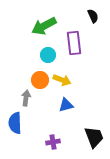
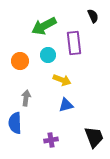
orange circle: moved 20 px left, 19 px up
purple cross: moved 2 px left, 2 px up
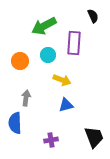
purple rectangle: rotated 10 degrees clockwise
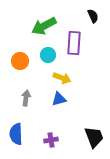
yellow arrow: moved 2 px up
blue triangle: moved 7 px left, 6 px up
blue semicircle: moved 1 px right, 11 px down
